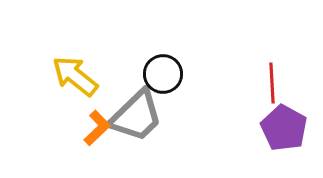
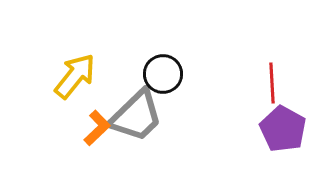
yellow arrow: rotated 90 degrees clockwise
purple pentagon: moved 1 px left, 1 px down
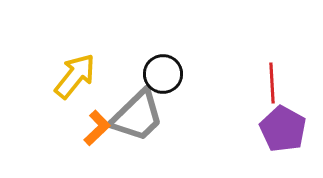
gray trapezoid: moved 1 px right
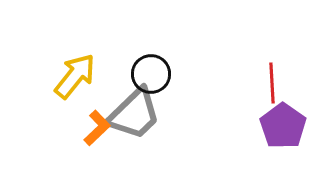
black circle: moved 12 px left
gray trapezoid: moved 3 px left, 2 px up
purple pentagon: moved 3 px up; rotated 6 degrees clockwise
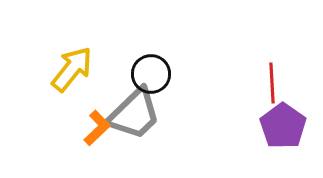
yellow arrow: moved 3 px left, 7 px up
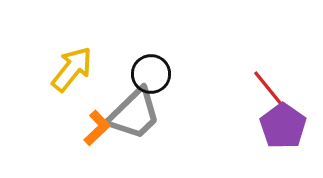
red line: moved 4 px left, 5 px down; rotated 36 degrees counterclockwise
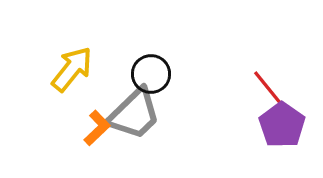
purple pentagon: moved 1 px left, 1 px up
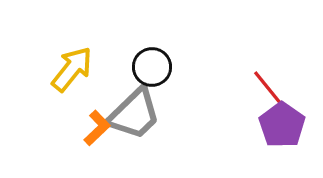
black circle: moved 1 px right, 7 px up
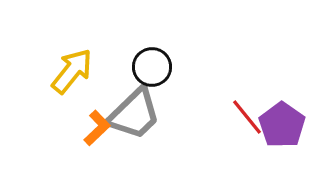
yellow arrow: moved 2 px down
red line: moved 21 px left, 29 px down
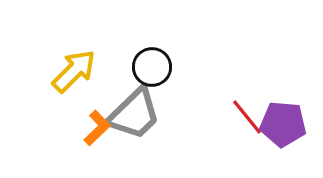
yellow arrow: moved 2 px right; rotated 6 degrees clockwise
purple pentagon: moved 1 px right, 1 px up; rotated 30 degrees counterclockwise
